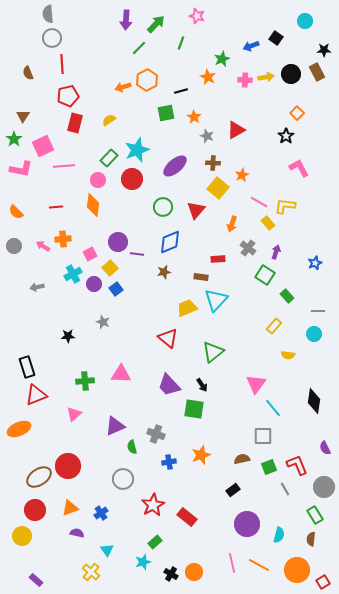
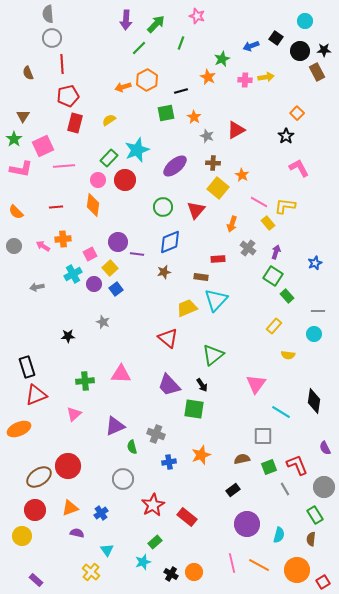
black circle at (291, 74): moved 9 px right, 23 px up
orange star at (242, 175): rotated 16 degrees counterclockwise
red circle at (132, 179): moved 7 px left, 1 px down
green square at (265, 275): moved 8 px right, 1 px down
green triangle at (213, 352): moved 3 px down
cyan line at (273, 408): moved 8 px right, 4 px down; rotated 18 degrees counterclockwise
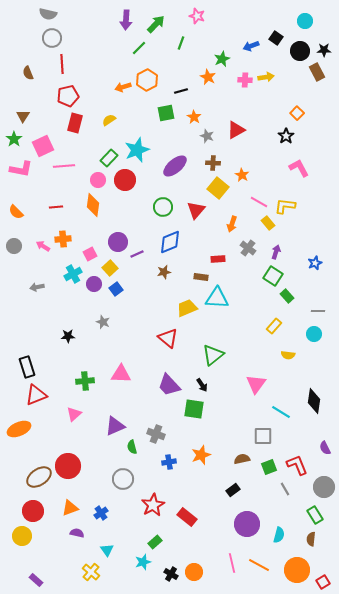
gray semicircle at (48, 14): rotated 72 degrees counterclockwise
purple line at (137, 254): rotated 32 degrees counterclockwise
cyan triangle at (216, 300): moved 1 px right, 2 px up; rotated 50 degrees clockwise
red circle at (35, 510): moved 2 px left, 1 px down
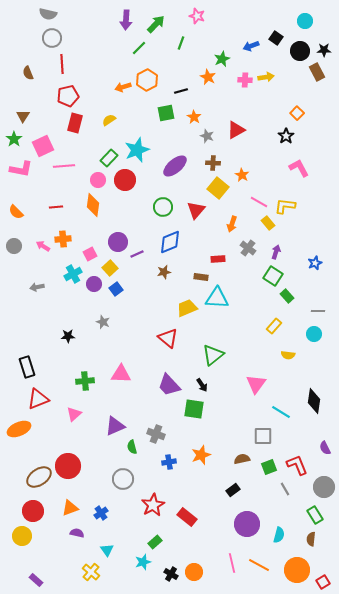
red triangle at (36, 395): moved 2 px right, 4 px down
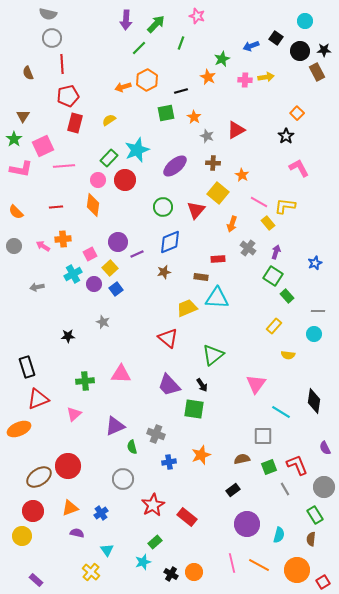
yellow square at (218, 188): moved 5 px down
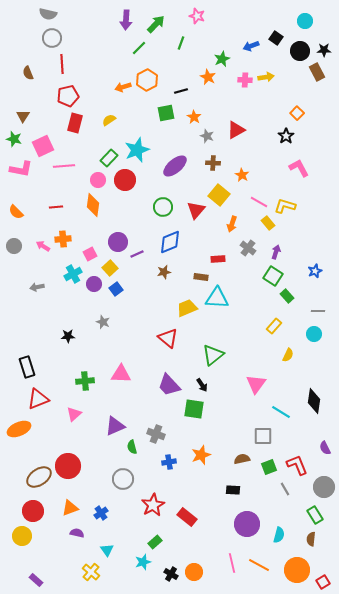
green star at (14, 139): rotated 21 degrees counterclockwise
yellow square at (218, 193): moved 1 px right, 2 px down
yellow L-shape at (285, 206): rotated 10 degrees clockwise
blue star at (315, 263): moved 8 px down
yellow semicircle at (288, 355): rotated 72 degrees counterclockwise
black rectangle at (233, 490): rotated 40 degrees clockwise
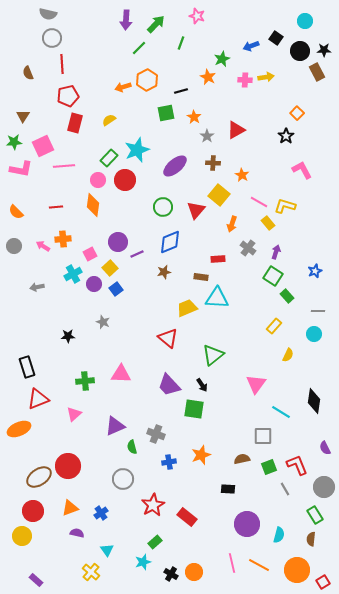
gray star at (207, 136): rotated 16 degrees clockwise
green star at (14, 139): moved 3 px down; rotated 21 degrees counterclockwise
pink L-shape at (299, 168): moved 3 px right, 2 px down
black rectangle at (233, 490): moved 5 px left, 1 px up
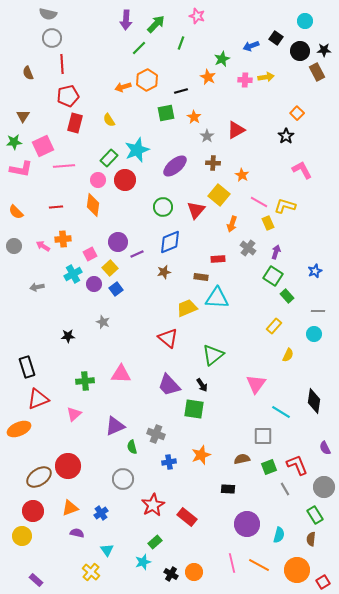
yellow semicircle at (109, 120): rotated 88 degrees counterclockwise
yellow rectangle at (268, 223): rotated 16 degrees clockwise
